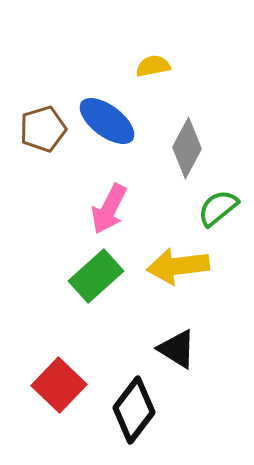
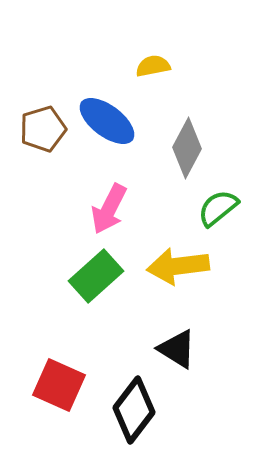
red square: rotated 20 degrees counterclockwise
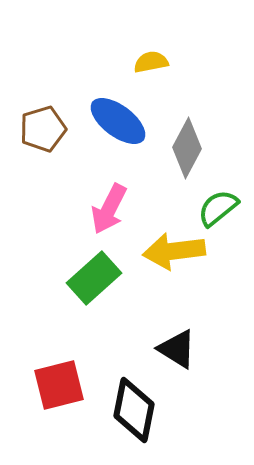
yellow semicircle: moved 2 px left, 4 px up
blue ellipse: moved 11 px right
yellow arrow: moved 4 px left, 15 px up
green rectangle: moved 2 px left, 2 px down
red square: rotated 38 degrees counterclockwise
black diamond: rotated 26 degrees counterclockwise
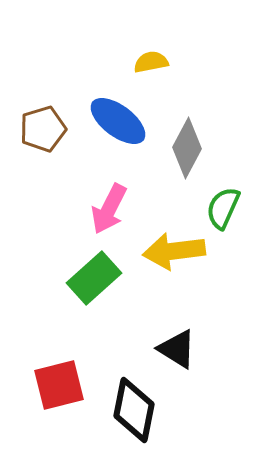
green semicircle: moved 5 px right; rotated 27 degrees counterclockwise
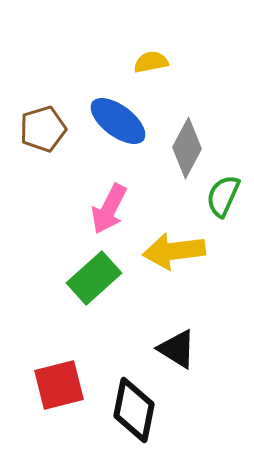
green semicircle: moved 12 px up
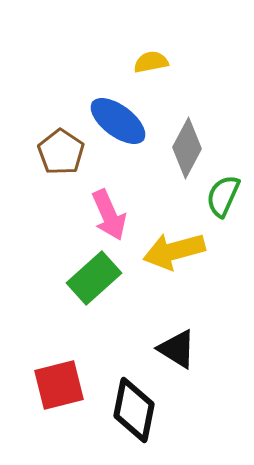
brown pentagon: moved 18 px right, 23 px down; rotated 21 degrees counterclockwise
pink arrow: moved 6 px down; rotated 51 degrees counterclockwise
yellow arrow: rotated 8 degrees counterclockwise
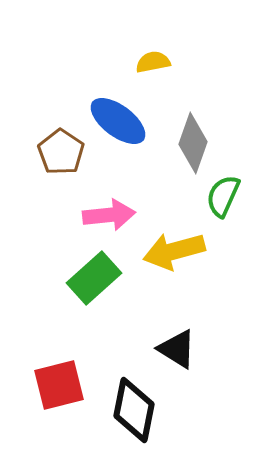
yellow semicircle: moved 2 px right
gray diamond: moved 6 px right, 5 px up; rotated 8 degrees counterclockwise
pink arrow: rotated 72 degrees counterclockwise
